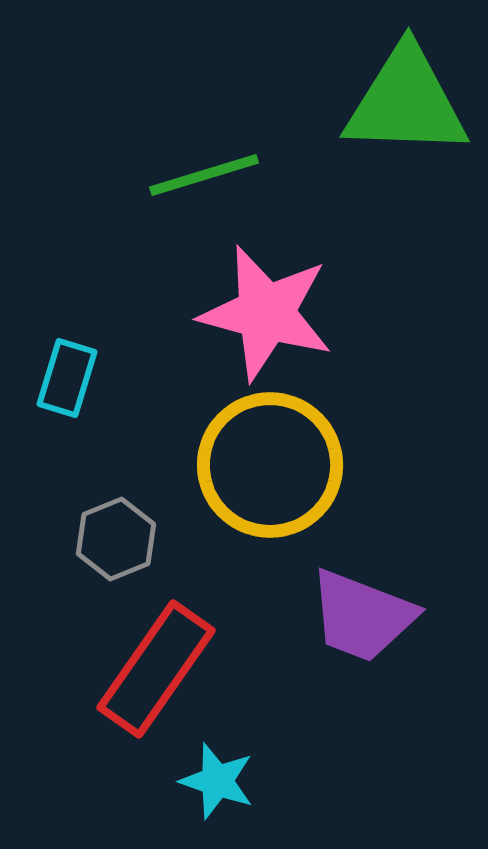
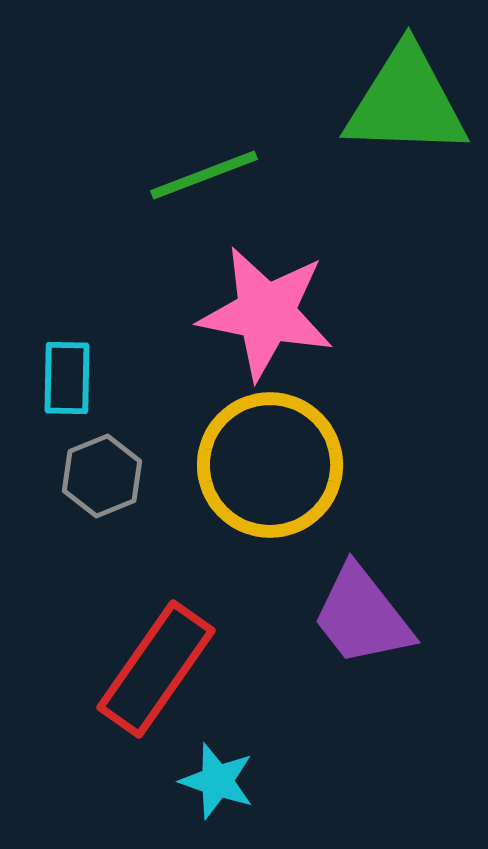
green line: rotated 4 degrees counterclockwise
pink star: rotated 4 degrees counterclockwise
cyan rectangle: rotated 16 degrees counterclockwise
gray hexagon: moved 14 px left, 63 px up
purple trapezoid: rotated 31 degrees clockwise
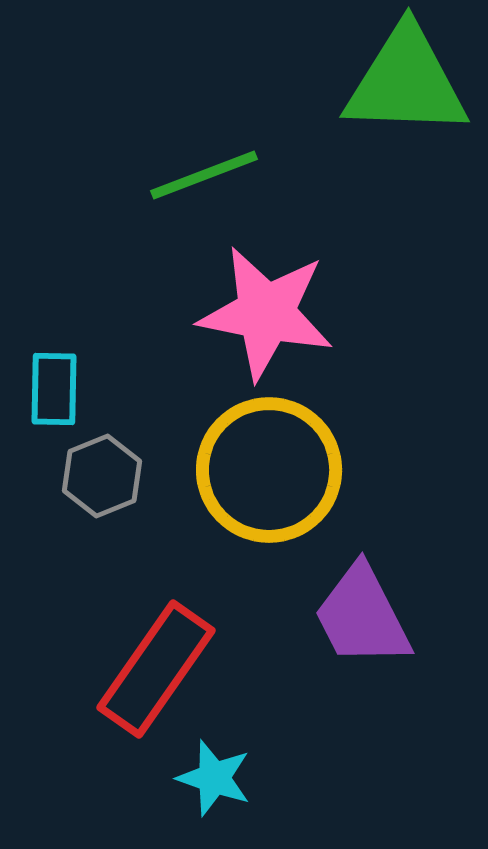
green triangle: moved 20 px up
cyan rectangle: moved 13 px left, 11 px down
yellow circle: moved 1 px left, 5 px down
purple trapezoid: rotated 11 degrees clockwise
cyan star: moved 3 px left, 3 px up
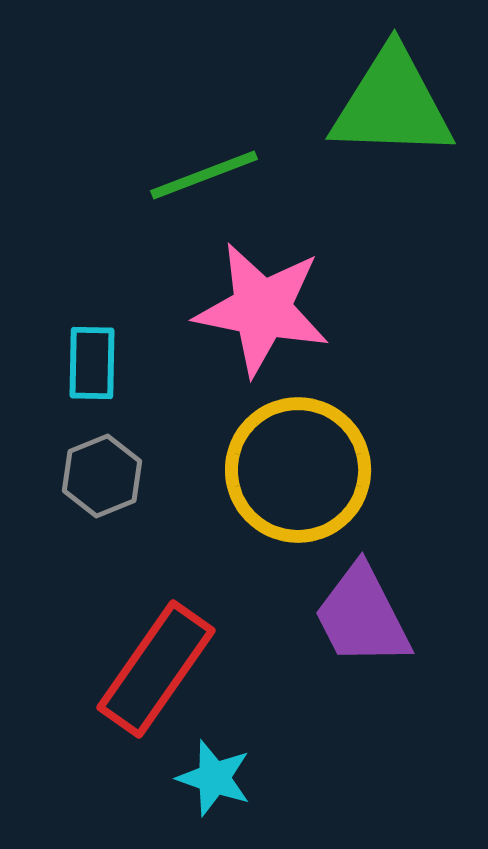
green triangle: moved 14 px left, 22 px down
pink star: moved 4 px left, 4 px up
cyan rectangle: moved 38 px right, 26 px up
yellow circle: moved 29 px right
